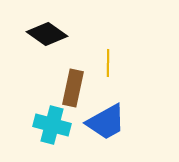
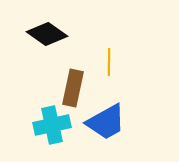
yellow line: moved 1 px right, 1 px up
cyan cross: rotated 27 degrees counterclockwise
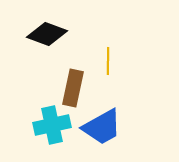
black diamond: rotated 15 degrees counterclockwise
yellow line: moved 1 px left, 1 px up
blue trapezoid: moved 4 px left, 5 px down
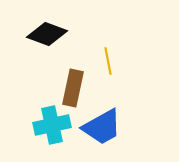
yellow line: rotated 12 degrees counterclockwise
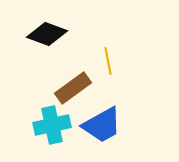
brown rectangle: rotated 42 degrees clockwise
blue trapezoid: moved 2 px up
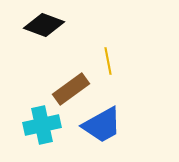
black diamond: moved 3 px left, 9 px up
brown rectangle: moved 2 px left, 1 px down
cyan cross: moved 10 px left
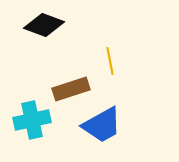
yellow line: moved 2 px right
brown rectangle: rotated 18 degrees clockwise
cyan cross: moved 10 px left, 5 px up
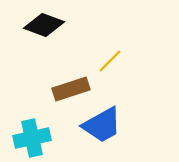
yellow line: rotated 56 degrees clockwise
cyan cross: moved 18 px down
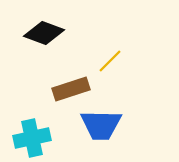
black diamond: moved 8 px down
blue trapezoid: moved 1 px left; rotated 30 degrees clockwise
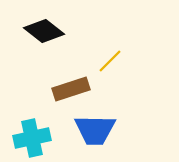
black diamond: moved 2 px up; rotated 18 degrees clockwise
blue trapezoid: moved 6 px left, 5 px down
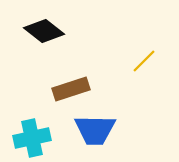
yellow line: moved 34 px right
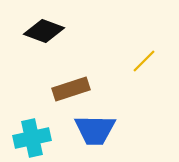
black diamond: rotated 18 degrees counterclockwise
